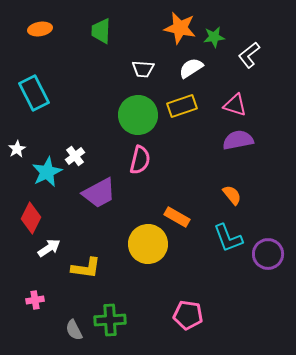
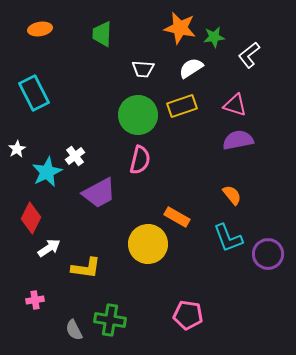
green trapezoid: moved 1 px right, 3 px down
green cross: rotated 12 degrees clockwise
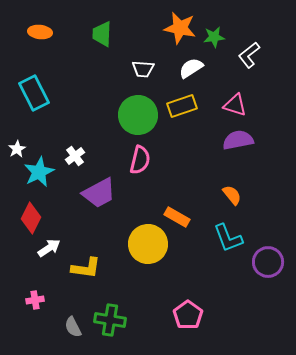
orange ellipse: moved 3 px down; rotated 15 degrees clockwise
cyan star: moved 8 px left
purple circle: moved 8 px down
pink pentagon: rotated 28 degrees clockwise
gray semicircle: moved 1 px left, 3 px up
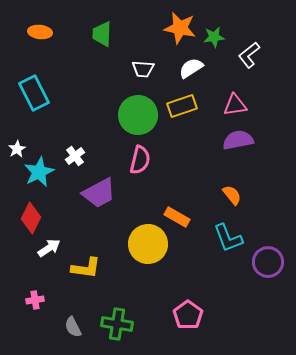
pink triangle: rotated 25 degrees counterclockwise
green cross: moved 7 px right, 4 px down
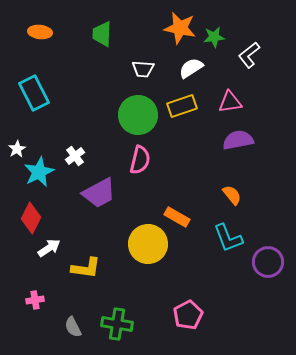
pink triangle: moved 5 px left, 3 px up
pink pentagon: rotated 8 degrees clockwise
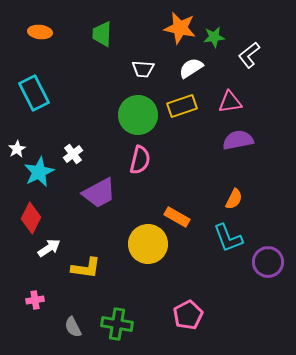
white cross: moved 2 px left, 2 px up
orange semicircle: moved 2 px right, 4 px down; rotated 65 degrees clockwise
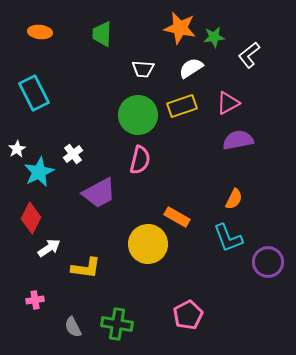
pink triangle: moved 2 px left, 1 px down; rotated 20 degrees counterclockwise
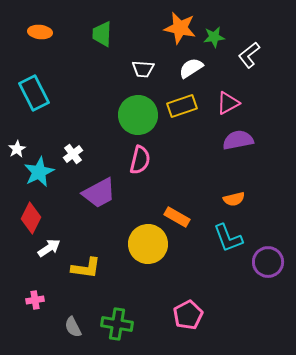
orange semicircle: rotated 50 degrees clockwise
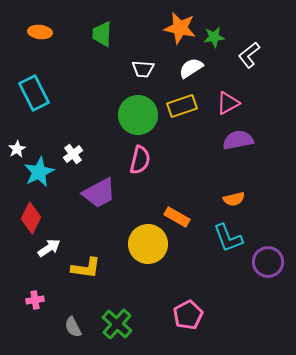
green cross: rotated 32 degrees clockwise
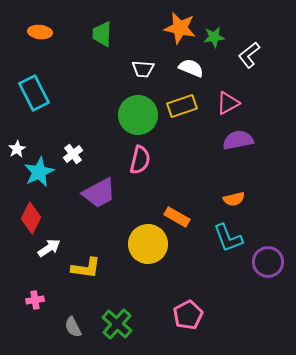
white semicircle: rotated 55 degrees clockwise
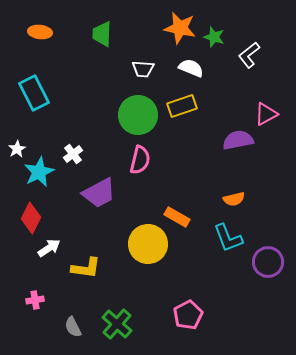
green star: rotated 25 degrees clockwise
pink triangle: moved 38 px right, 11 px down
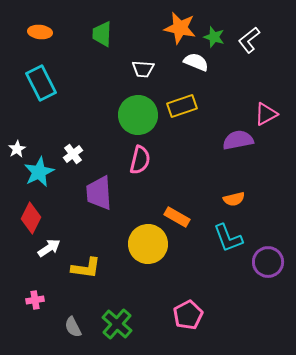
white L-shape: moved 15 px up
white semicircle: moved 5 px right, 6 px up
cyan rectangle: moved 7 px right, 10 px up
purple trapezoid: rotated 114 degrees clockwise
